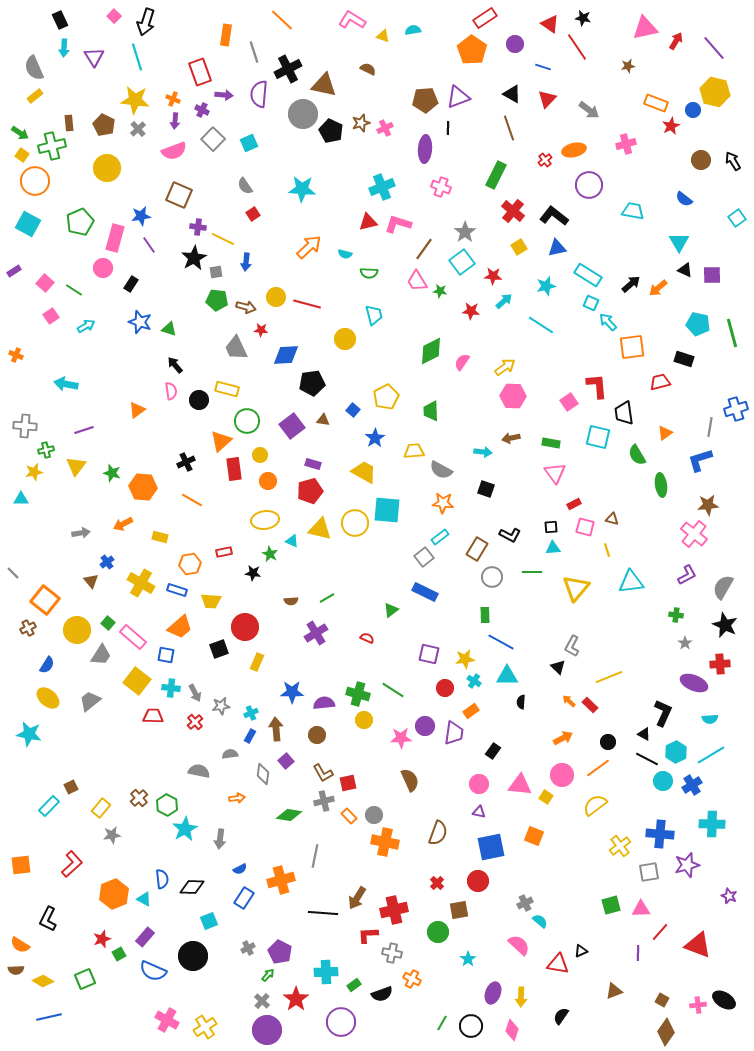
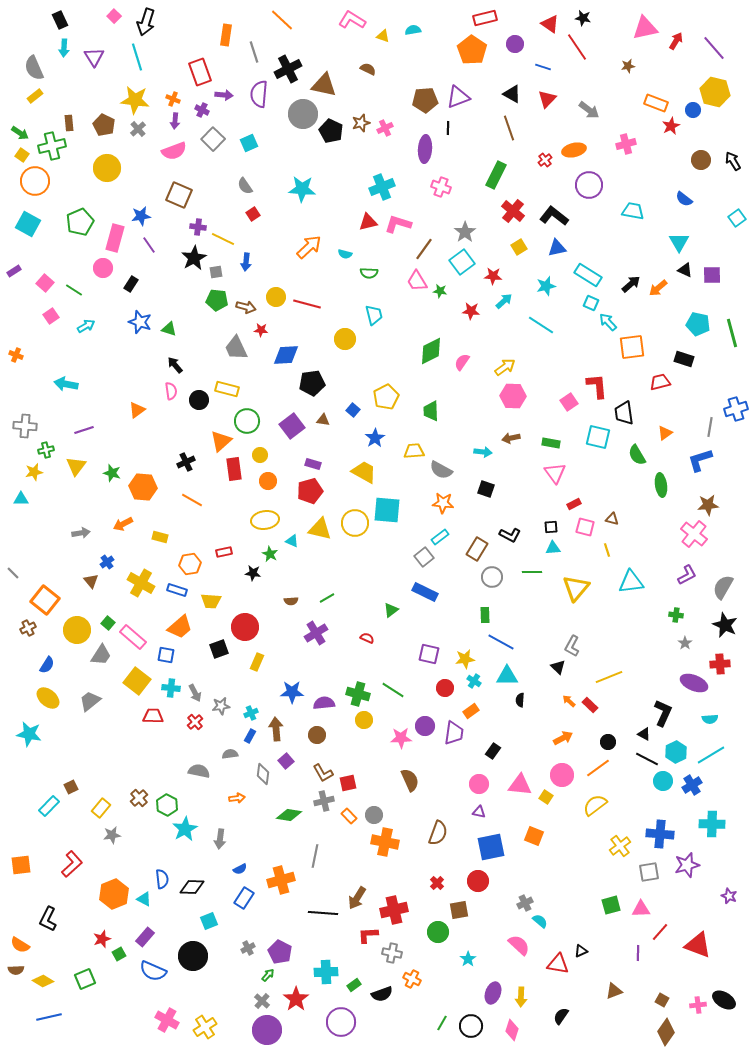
red rectangle at (485, 18): rotated 20 degrees clockwise
black semicircle at (521, 702): moved 1 px left, 2 px up
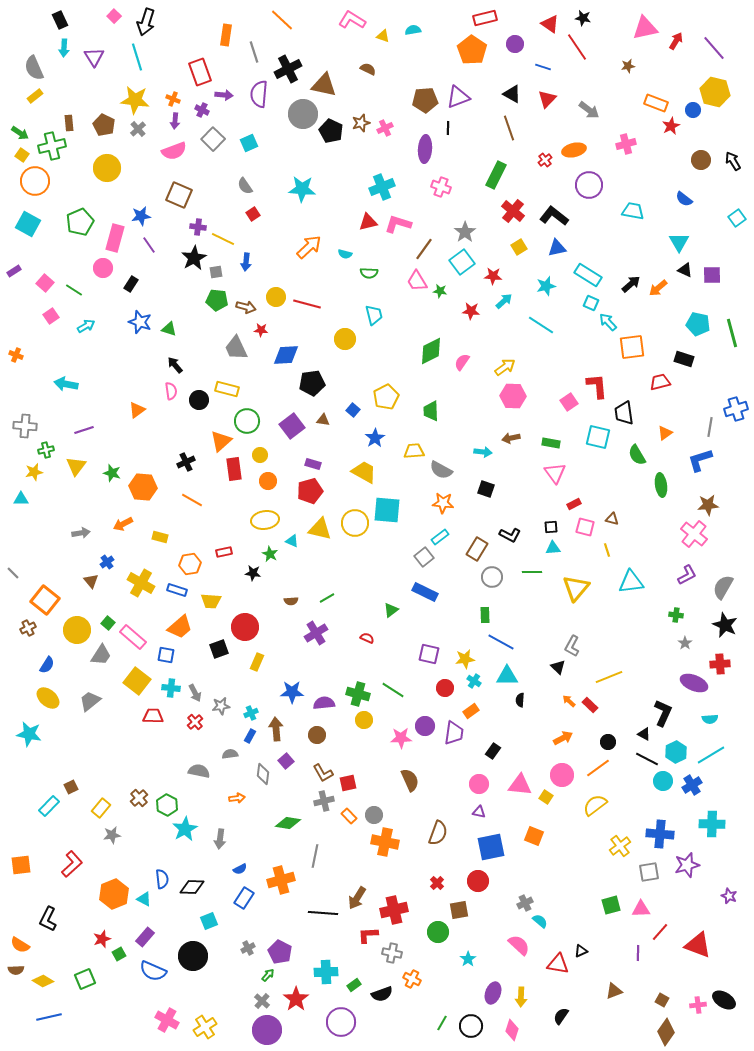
green diamond at (289, 815): moved 1 px left, 8 px down
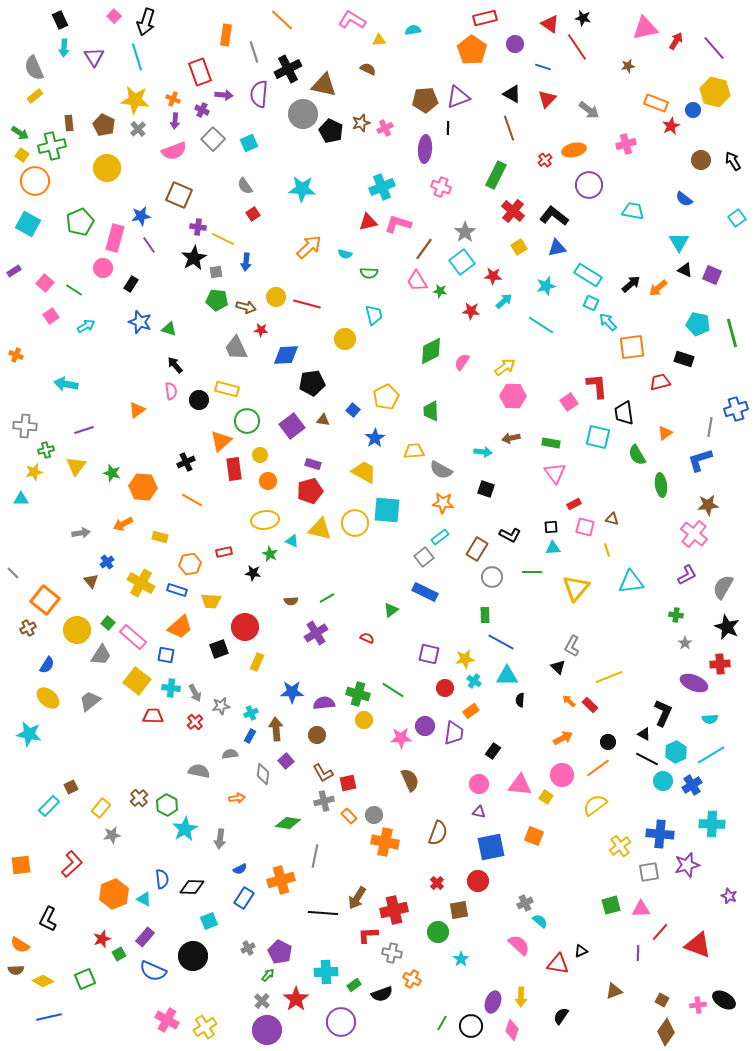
yellow triangle at (383, 36): moved 4 px left, 4 px down; rotated 24 degrees counterclockwise
purple square at (712, 275): rotated 24 degrees clockwise
black star at (725, 625): moved 2 px right, 2 px down
cyan star at (468, 959): moved 7 px left
purple ellipse at (493, 993): moved 9 px down
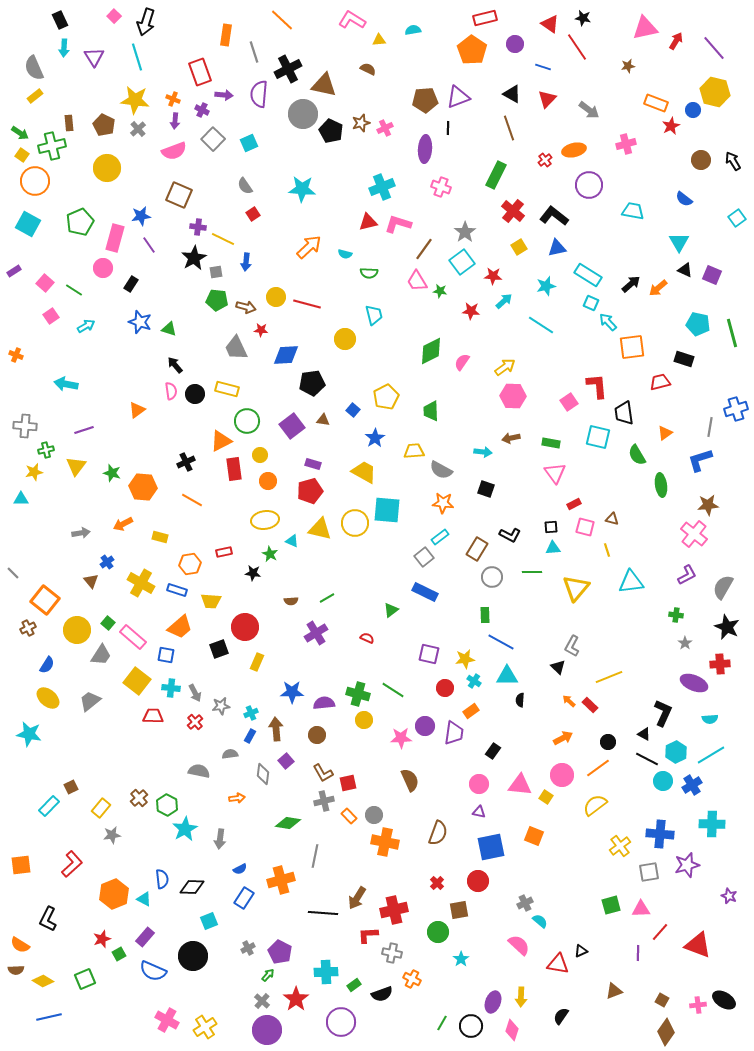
black circle at (199, 400): moved 4 px left, 6 px up
orange triangle at (221, 441): rotated 15 degrees clockwise
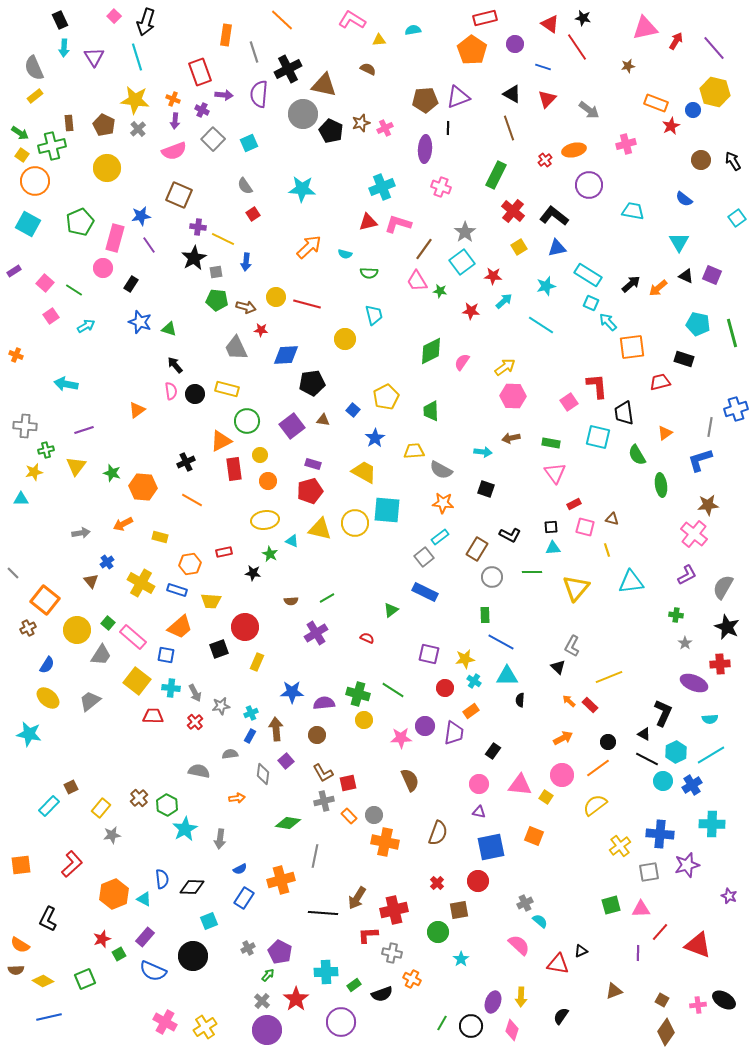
black triangle at (685, 270): moved 1 px right, 6 px down
pink cross at (167, 1020): moved 2 px left, 2 px down
